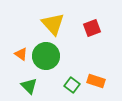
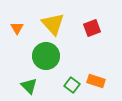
orange triangle: moved 4 px left, 26 px up; rotated 24 degrees clockwise
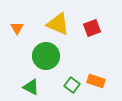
yellow triangle: moved 5 px right; rotated 25 degrees counterclockwise
green triangle: moved 2 px right, 1 px down; rotated 18 degrees counterclockwise
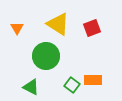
yellow triangle: rotated 10 degrees clockwise
orange rectangle: moved 3 px left, 1 px up; rotated 18 degrees counterclockwise
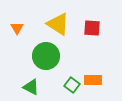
red square: rotated 24 degrees clockwise
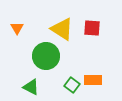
yellow triangle: moved 4 px right, 5 px down
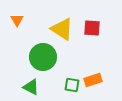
orange triangle: moved 8 px up
green circle: moved 3 px left, 1 px down
orange rectangle: rotated 18 degrees counterclockwise
green square: rotated 28 degrees counterclockwise
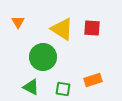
orange triangle: moved 1 px right, 2 px down
green square: moved 9 px left, 4 px down
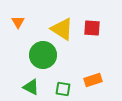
green circle: moved 2 px up
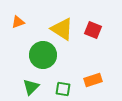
orange triangle: rotated 40 degrees clockwise
red square: moved 1 px right, 2 px down; rotated 18 degrees clockwise
green triangle: rotated 48 degrees clockwise
